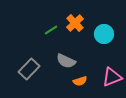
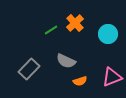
cyan circle: moved 4 px right
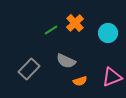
cyan circle: moved 1 px up
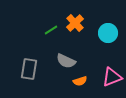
gray rectangle: rotated 35 degrees counterclockwise
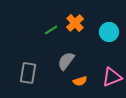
cyan circle: moved 1 px right, 1 px up
gray semicircle: rotated 102 degrees clockwise
gray rectangle: moved 1 px left, 4 px down
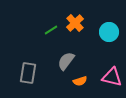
pink triangle: rotated 35 degrees clockwise
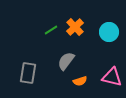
orange cross: moved 4 px down
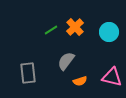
gray rectangle: rotated 15 degrees counterclockwise
